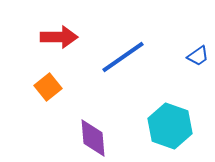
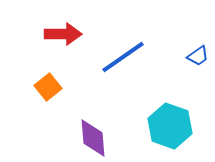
red arrow: moved 4 px right, 3 px up
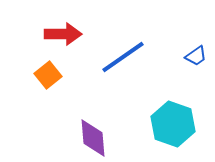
blue trapezoid: moved 2 px left
orange square: moved 12 px up
cyan hexagon: moved 3 px right, 2 px up
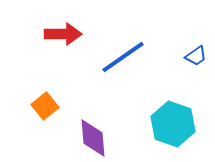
orange square: moved 3 px left, 31 px down
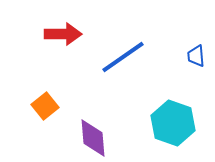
blue trapezoid: rotated 120 degrees clockwise
cyan hexagon: moved 1 px up
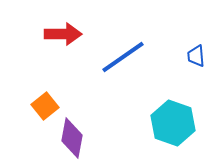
purple diamond: moved 21 px left; rotated 15 degrees clockwise
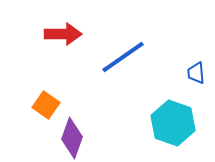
blue trapezoid: moved 17 px down
orange square: moved 1 px right, 1 px up; rotated 16 degrees counterclockwise
purple diamond: rotated 9 degrees clockwise
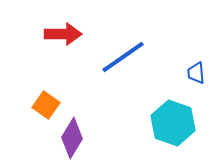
purple diamond: rotated 12 degrees clockwise
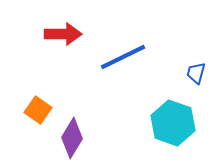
blue line: rotated 9 degrees clockwise
blue trapezoid: rotated 20 degrees clockwise
orange square: moved 8 px left, 5 px down
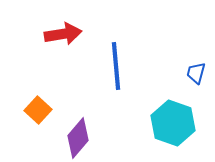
red arrow: rotated 9 degrees counterclockwise
blue line: moved 7 px left, 9 px down; rotated 69 degrees counterclockwise
orange square: rotated 8 degrees clockwise
purple diamond: moved 6 px right; rotated 9 degrees clockwise
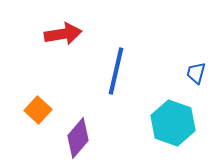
blue line: moved 5 px down; rotated 18 degrees clockwise
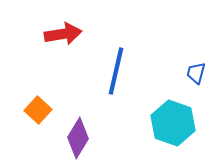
purple diamond: rotated 9 degrees counterclockwise
